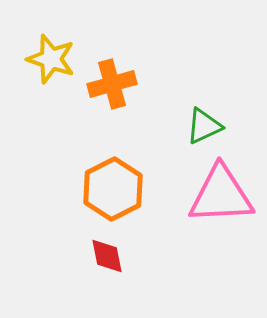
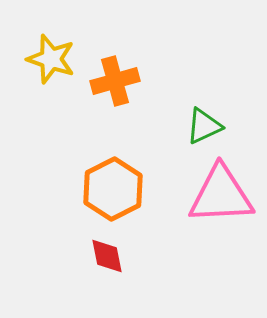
orange cross: moved 3 px right, 3 px up
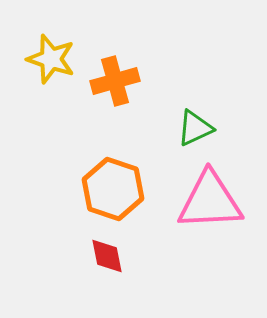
green triangle: moved 9 px left, 2 px down
orange hexagon: rotated 14 degrees counterclockwise
pink triangle: moved 11 px left, 6 px down
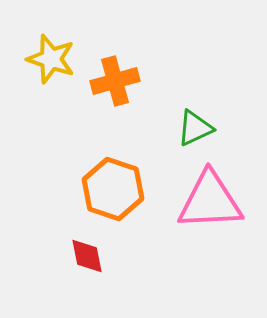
red diamond: moved 20 px left
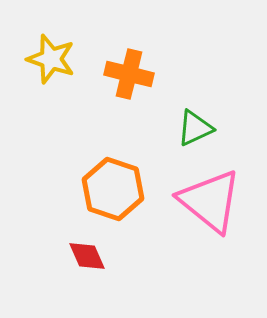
orange cross: moved 14 px right, 7 px up; rotated 30 degrees clockwise
pink triangle: rotated 42 degrees clockwise
red diamond: rotated 12 degrees counterclockwise
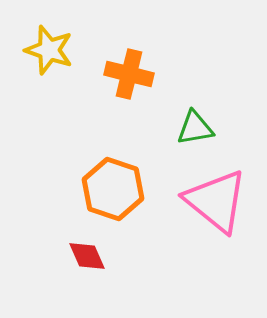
yellow star: moved 2 px left, 9 px up
green triangle: rotated 15 degrees clockwise
pink triangle: moved 6 px right
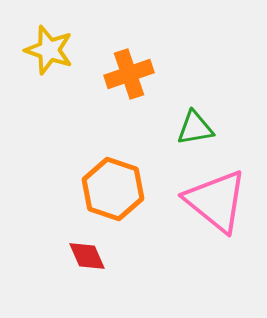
orange cross: rotated 33 degrees counterclockwise
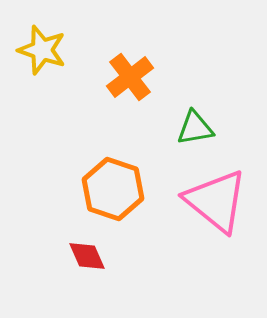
yellow star: moved 7 px left
orange cross: moved 1 px right, 3 px down; rotated 18 degrees counterclockwise
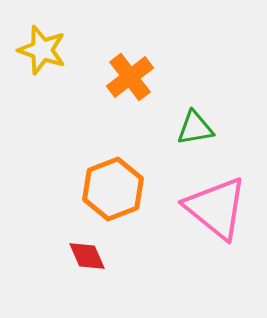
orange hexagon: rotated 20 degrees clockwise
pink triangle: moved 7 px down
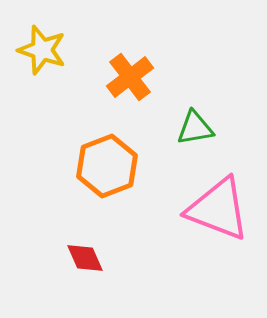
orange hexagon: moved 6 px left, 23 px up
pink triangle: moved 2 px right, 1 px down; rotated 18 degrees counterclockwise
red diamond: moved 2 px left, 2 px down
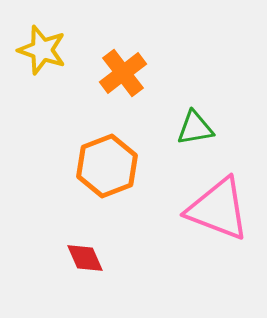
orange cross: moved 7 px left, 4 px up
